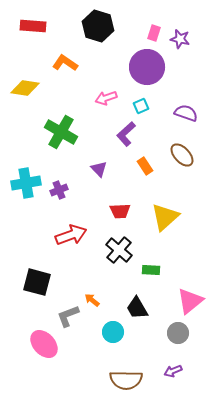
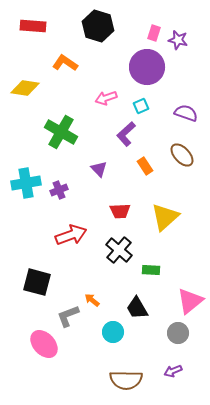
purple star: moved 2 px left, 1 px down
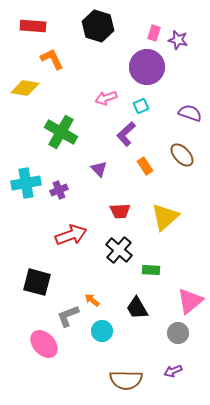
orange L-shape: moved 13 px left, 4 px up; rotated 30 degrees clockwise
purple semicircle: moved 4 px right
cyan circle: moved 11 px left, 1 px up
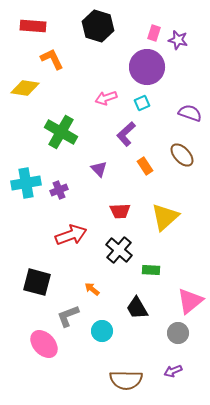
cyan square: moved 1 px right, 3 px up
orange arrow: moved 11 px up
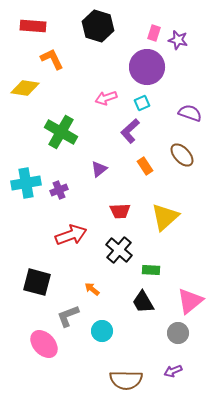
purple L-shape: moved 4 px right, 3 px up
purple triangle: rotated 36 degrees clockwise
black trapezoid: moved 6 px right, 6 px up
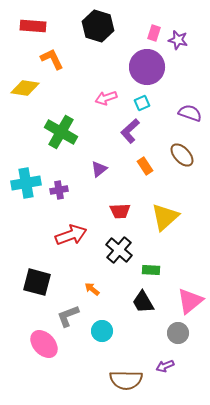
purple cross: rotated 12 degrees clockwise
purple arrow: moved 8 px left, 5 px up
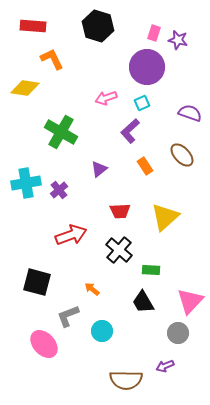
purple cross: rotated 30 degrees counterclockwise
pink triangle: rotated 8 degrees counterclockwise
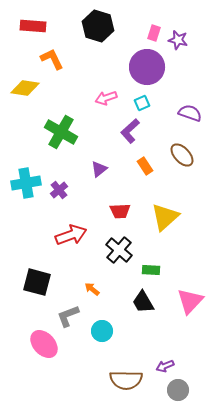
gray circle: moved 57 px down
